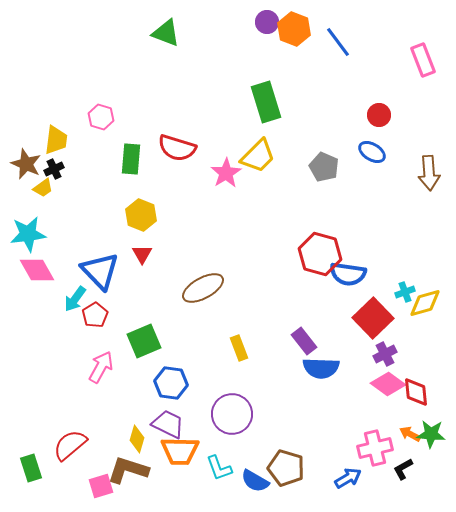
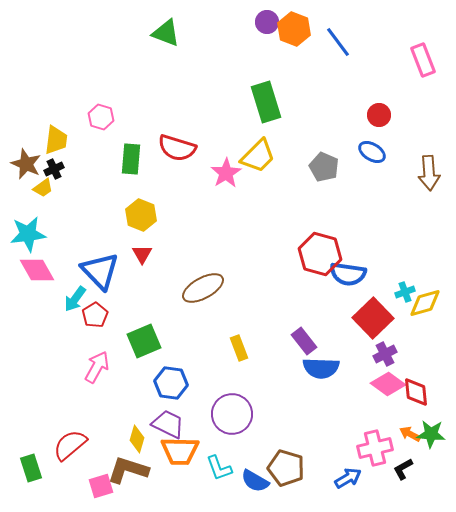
pink arrow at (101, 367): moved 4 px left
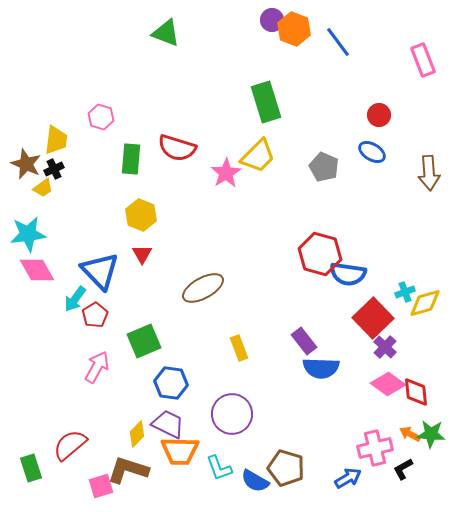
purple circle at (267, 22): moved 5 px right, 2 px up
purple cross at (385, 354): moved 7 px up; rotated 20 degrees counterclockwise
yellow diamond at (137, 439): moved 5 px up; rotated 28 degrees clockwise
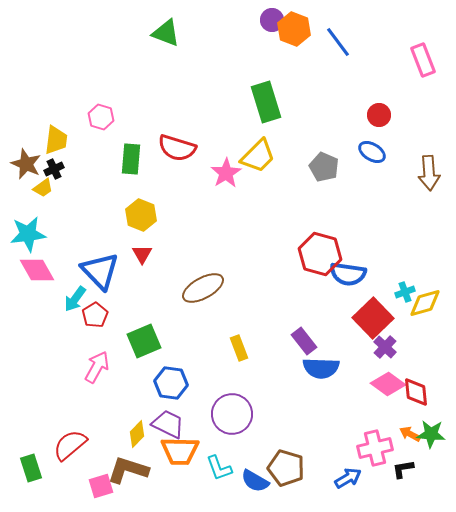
black L-shape at (403, 469): rotated 20 degrees clockwise
